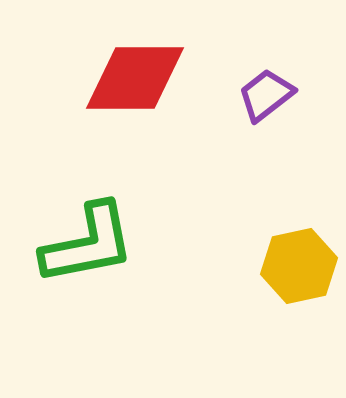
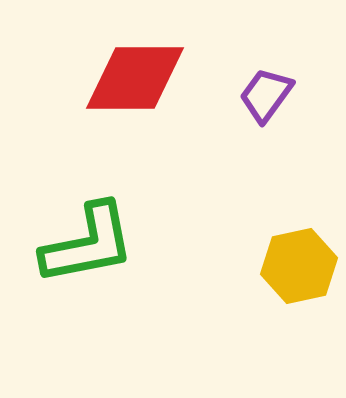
purple trapezoid: rotated 16 degrees counterclockwise
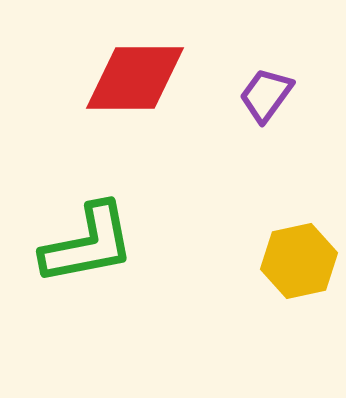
yellow hexagon: moved 5 px up
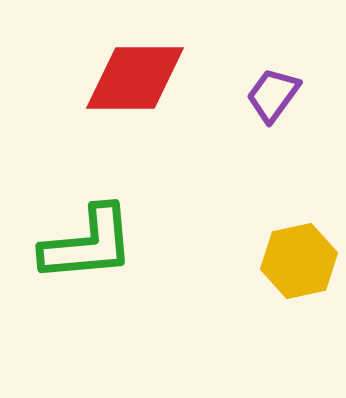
purple trapezoid: moved 7 px right
green L-shape: rotated 6 degrees clockwise
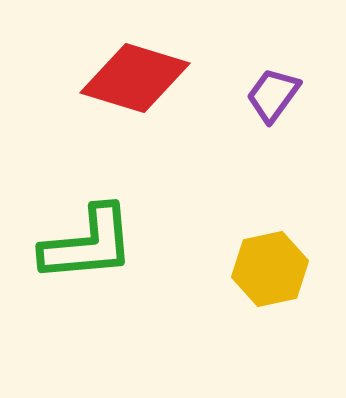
red diamond: rotated 17 degrees clockwise
yellow hexagon: moved 29 px left, 8 px down
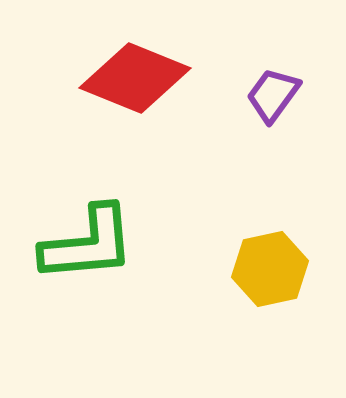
red diamond: rotated 5 degrees clockwise
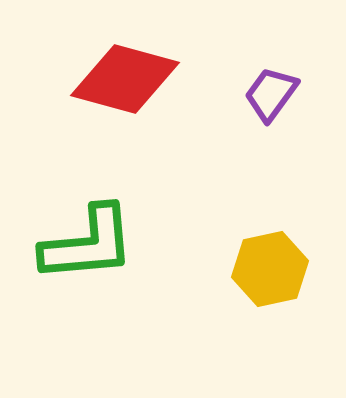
red diamond: moved 10 px left, 1 px down; rotated 7 degrees counterclockwise
purple trapezoid: moved 2 px left, 1 px up
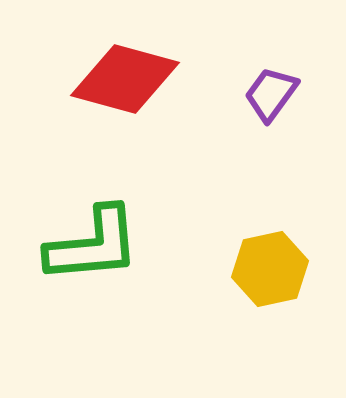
green L-shape: moved 5 px right, 1 px down
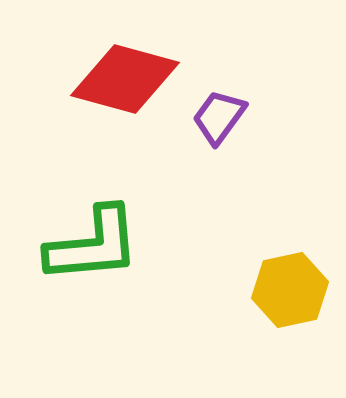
purple trapezoid: moved 52 px left, 23 px down
yellow hexagon: moved 20 px right, 21 px down
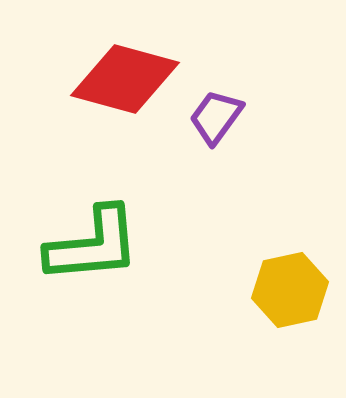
purple trapezoid: moved 3 px left
